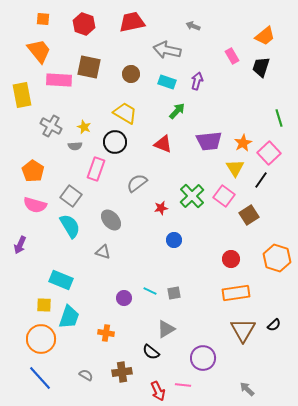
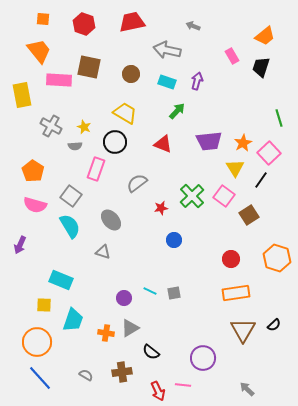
cyan trapezoid at (69, 317): moved 4 px right, 3 px down
gray triangle at (166, 329): moved 36 px left, 1 px up
orange circle at (41, 339): moved 4 px left, 3 px down
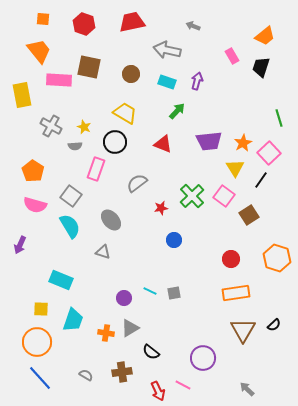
yellow square at (44, 305): moved 3 px left, 4 px down
pink line at (183, 385): rotated 21 degrees clockwise
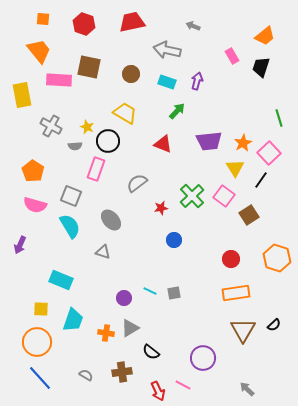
yellow star at (84, 127): moved 3 px right
black circle at (115, 142): moved 7 px left, 1 px up
gray square at (71, 196): rotated 15 degrees counterclockwise
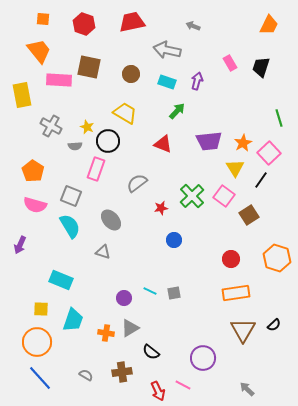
orange trapezoid at (265, 36): moved 4 px right, 11 px up; rotated 25 degrees counterclockwise
pink rectangle at (232, 56): moved 2 px left, 7 px down
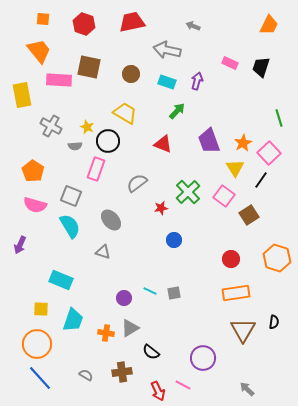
pink rectangle at (230, 63): rotated 35 degrees counterclockwise
purple trapezoid at (209, 141): rotated 76 degrees clockwise
green cross at (192, 196): moved 4 px left, 4 px up
black semicircle at (274, 325): moved 3 px up; rotated 40 degrees counterclockwise
orange circle at (37, 342): moved 2 px down
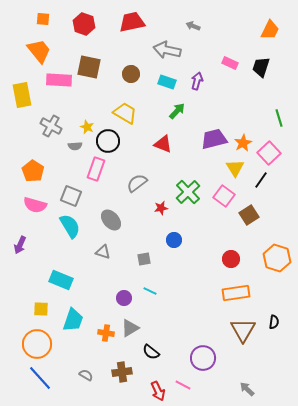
orange trapezoid at (269, 25): moved 1 px right, 5 px down
purple trapezoid at (209, 141): moved 5 px right, 2 px up; rotated 96 degrees clockwise
gray square at (174, 293): moved 30 px left, 34 px up
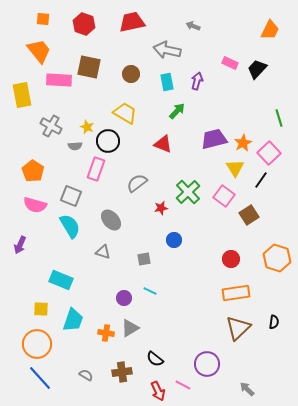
black trapezoid at (261, 67): moved 4 px left, 2 px down; rotated 25 degrees clockwise
cyan rectangle at (167, 82): rotated 60 degrees clockwise
brown triangle at (243, 330): moved 5 px left, 2 px up; rotated 16 degrees clockwise
black semicircle at (151, 352): moved 4 px right, 7 px down
purple circle at (203, 358): moved 4 px right, 6 px down
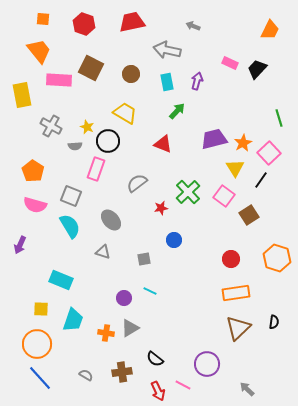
brown square at (89, 67): moved 2 px right, 1 px down; rotated 15 degrees clockwise
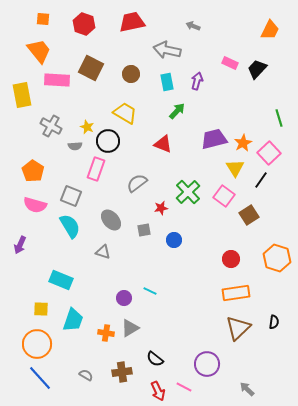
pink rectangle at (59, 80): moved 2 px left
gray square at (144, 259): moved 29 px up
pink line at (183, 385): moved 1 px right, 2 px down
